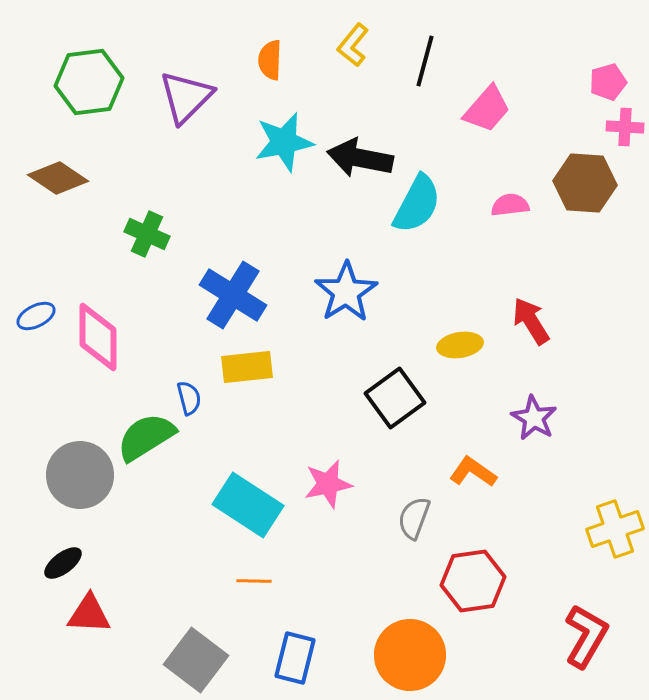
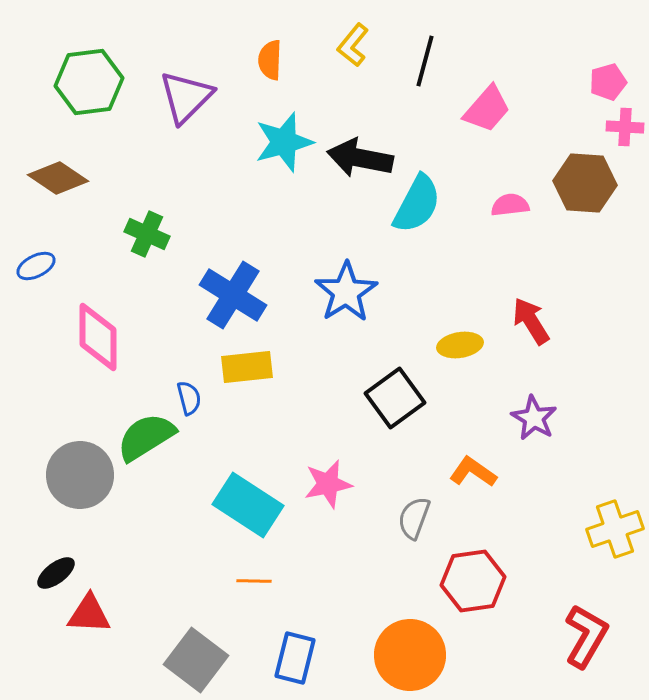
cyan star: rotated 4 degrees counterclockwise
blue ellipse: moved 50 px up
black ellipse: moved 7 px left, 10 px down
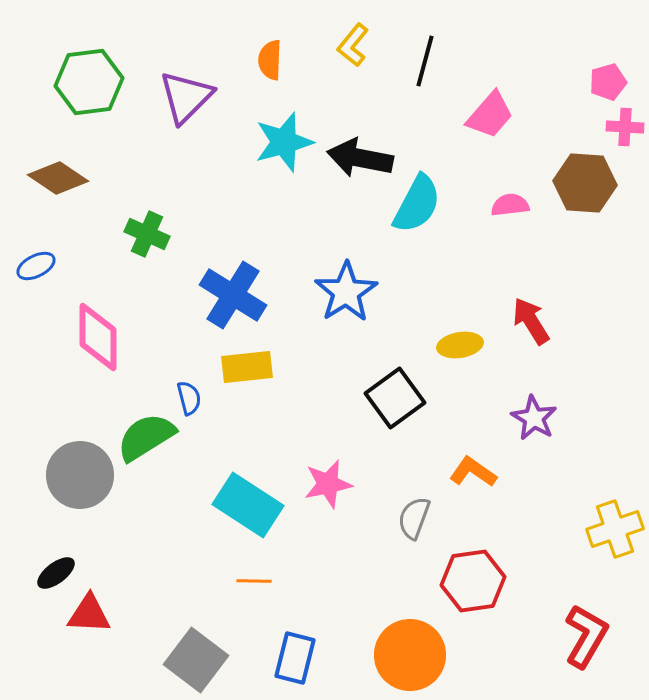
pink trapezoid: moved 3 px right, 6 px down
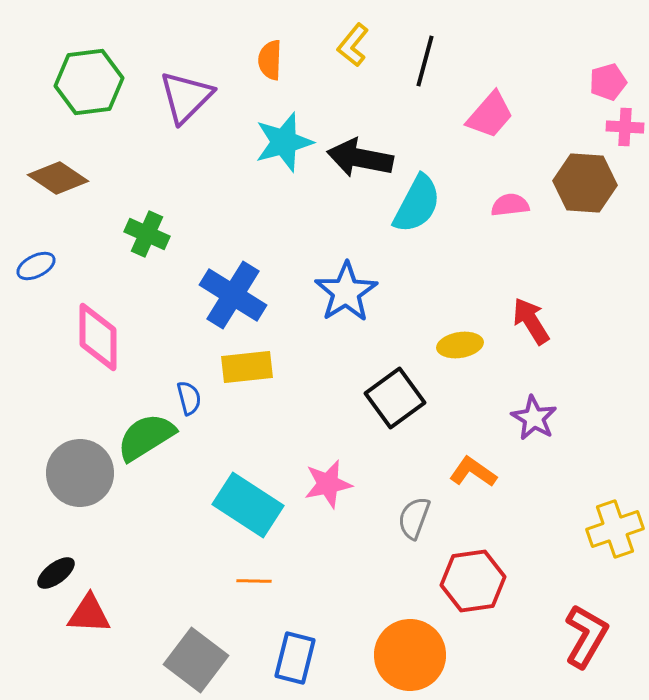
gray circle: moved 2 px up
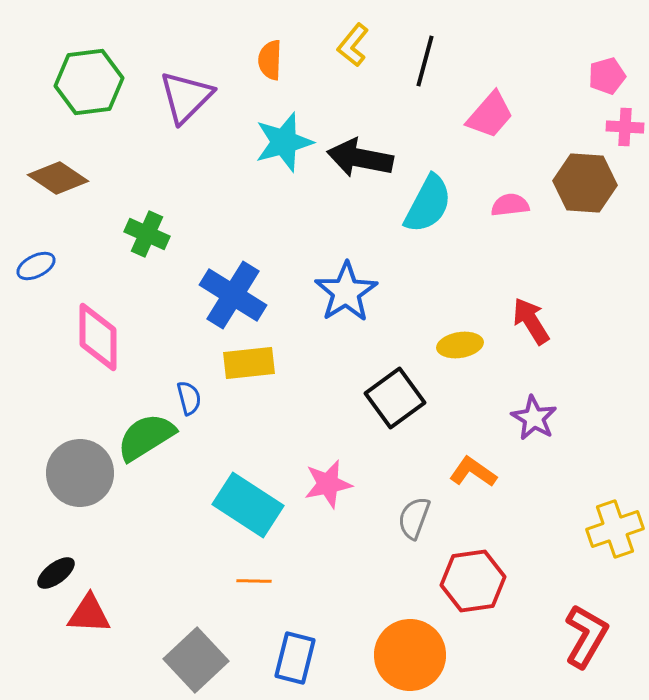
pink pentagon: moved 1 px left, 6 px up
cyan semicircle: moved 11 px right
yellow rectangle: moved 2 px right, 4 px up
gray square: rotated 10 degrees clockwise
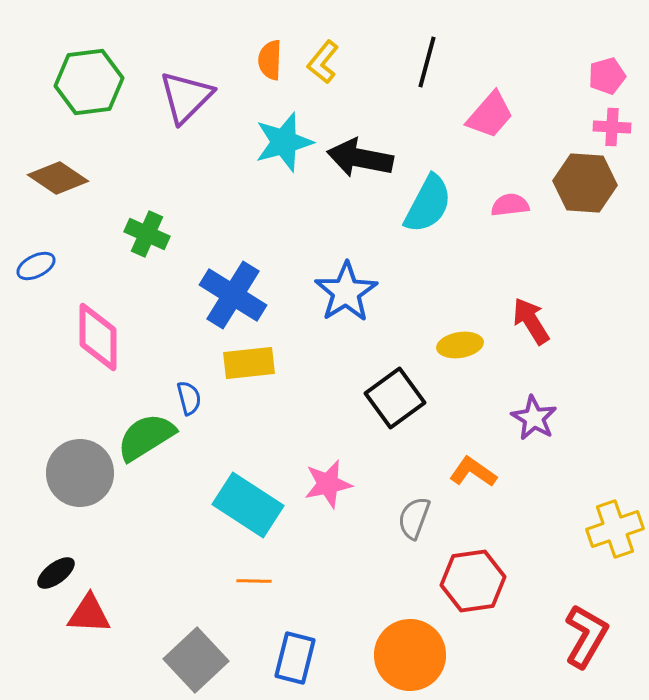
yellow L-shape: moved 30 px left, 17 px down
black line: moved 2 px right, 1 px down
pink cross: moved 13 px left
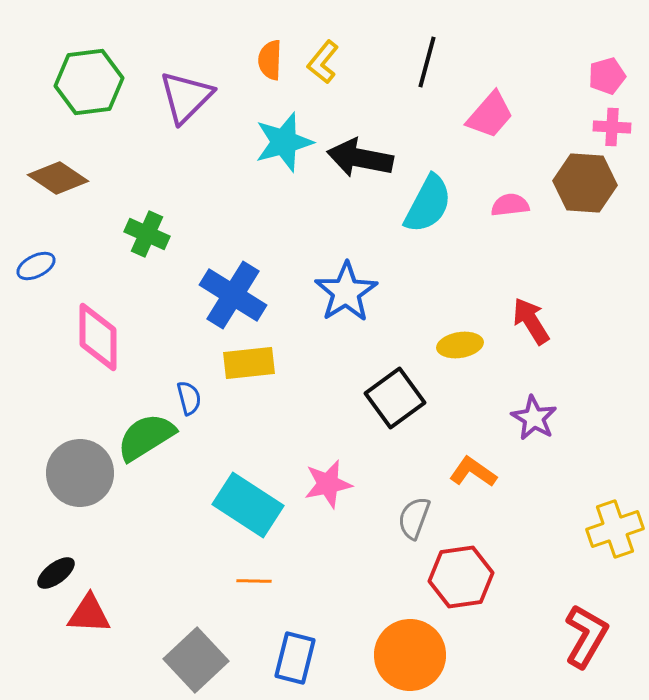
red hexagon: moved 12 px left, 4 px up
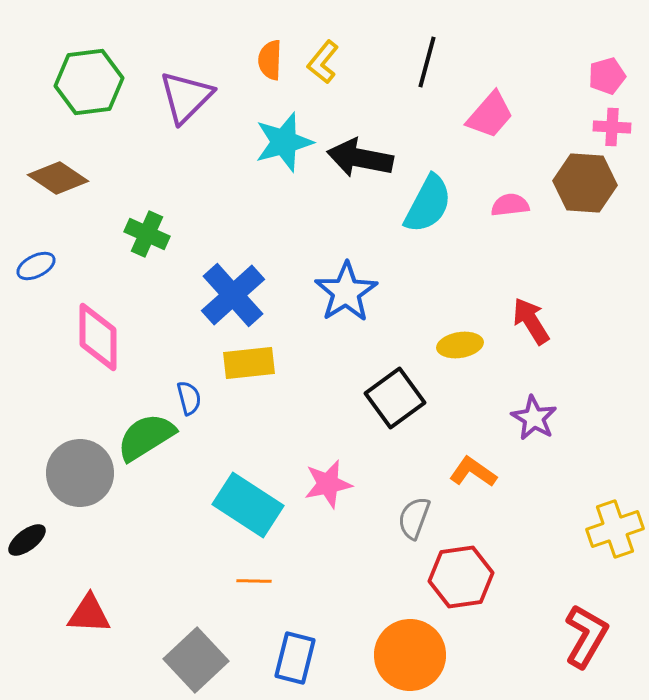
blue cross: rotated 16 degrees clockwise
black ellipse: moved 29 px left, 33 px up
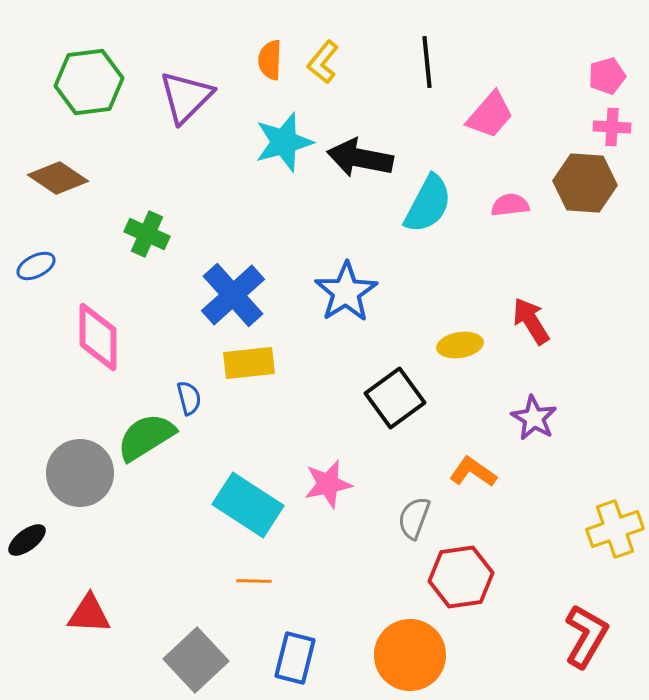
black line: rotated 21 degrees counterclockwise
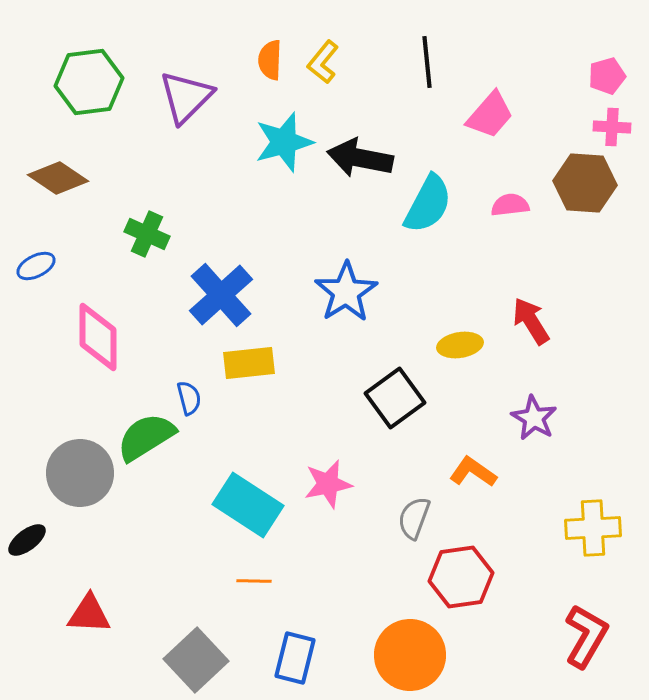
blue cross: moved 12 px left
yellow cross: moved 22 px left, 1 px up; rotated 16 degrees clockwise
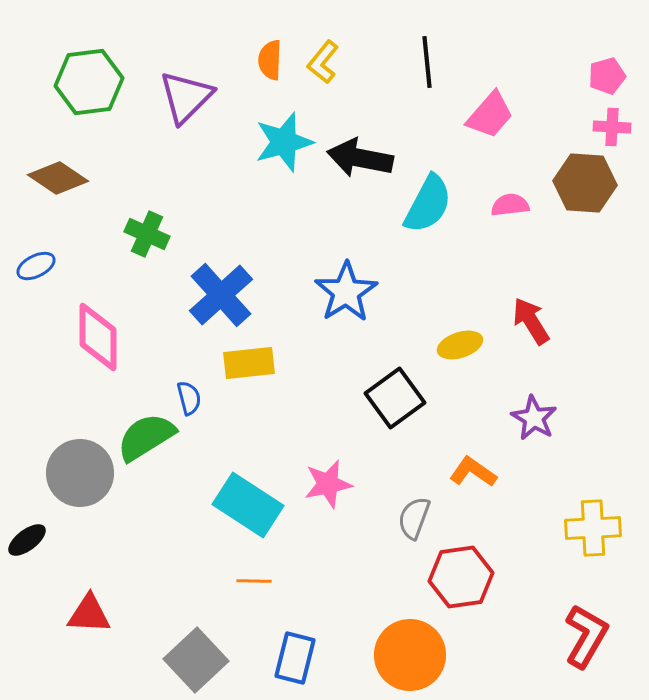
yellow ellipse: rotated 9 degrees counterclockwise
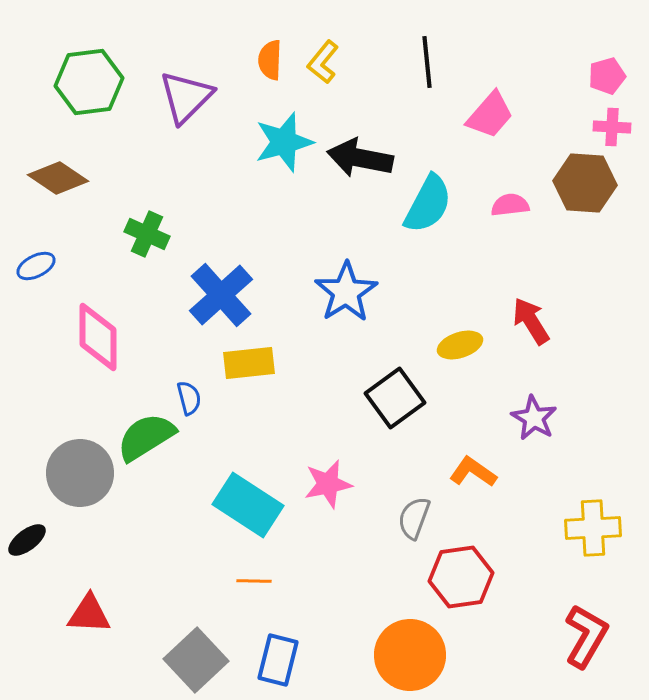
blue rectangle: moved 17 px left, 2 px down
